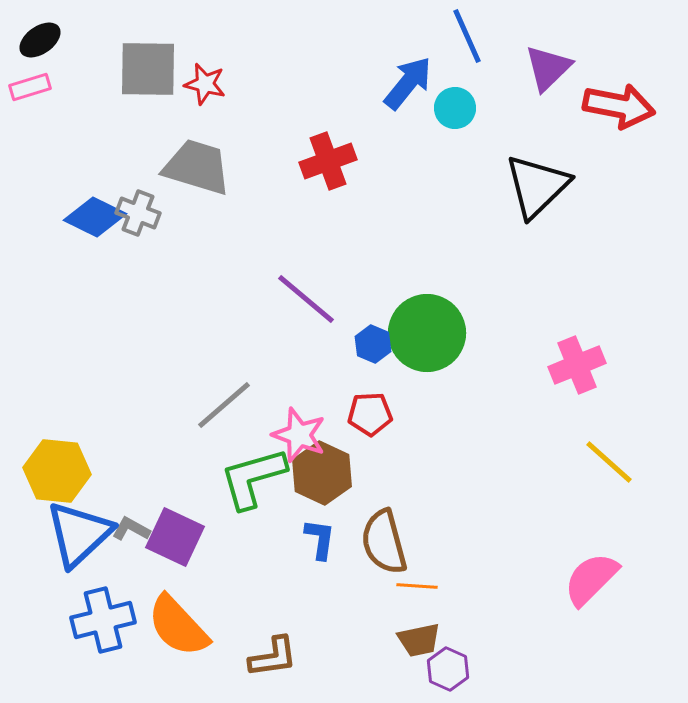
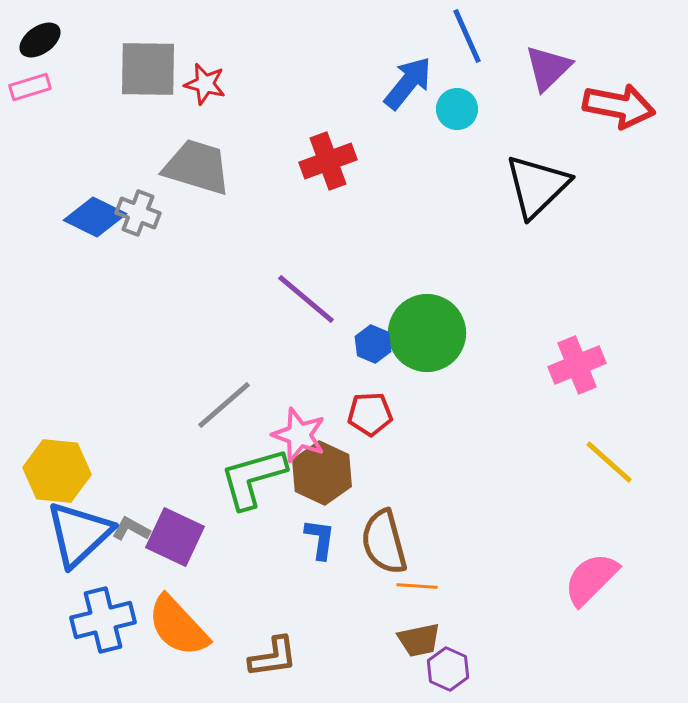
cyan circle: moved 2 px right, 1 px down
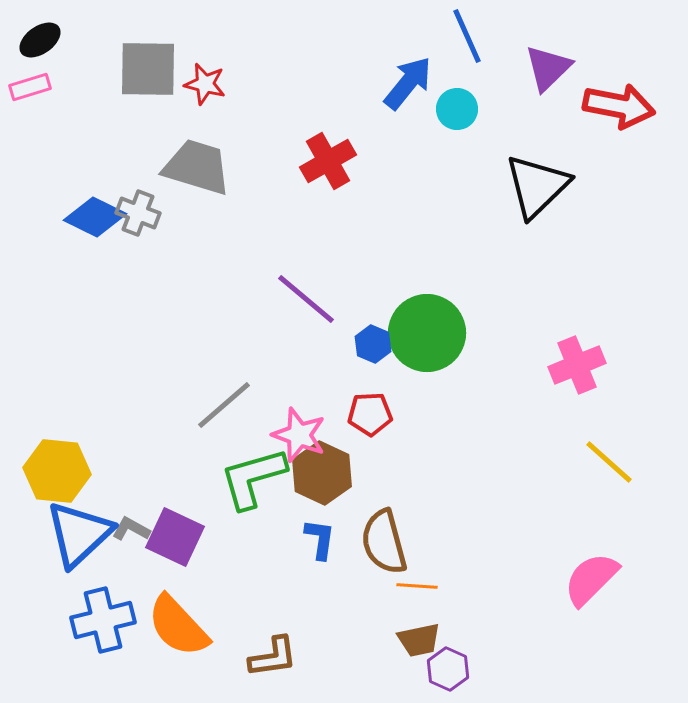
red cross: rotated 10 degrees counterclockwise
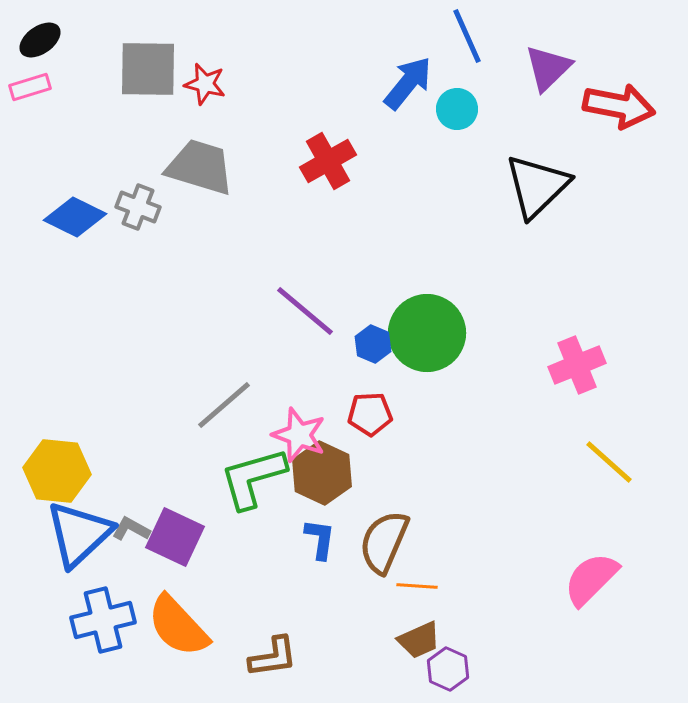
gray trapezoid: moved 3 px right
gray cross: moved 6 px up
blue diamond: moved 20 px left
purple line: moved 1 px left, 12 px down
brown semicircle: rotated 38 degrees clockwise
brown trapezoid: rotated 12 degrees counterclockwise
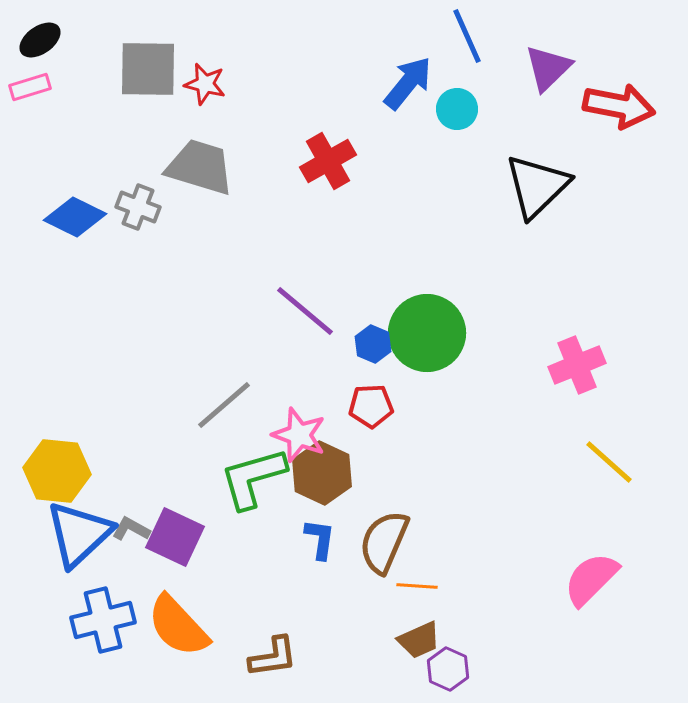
red pentagon: moved 1 px right, 8 px up
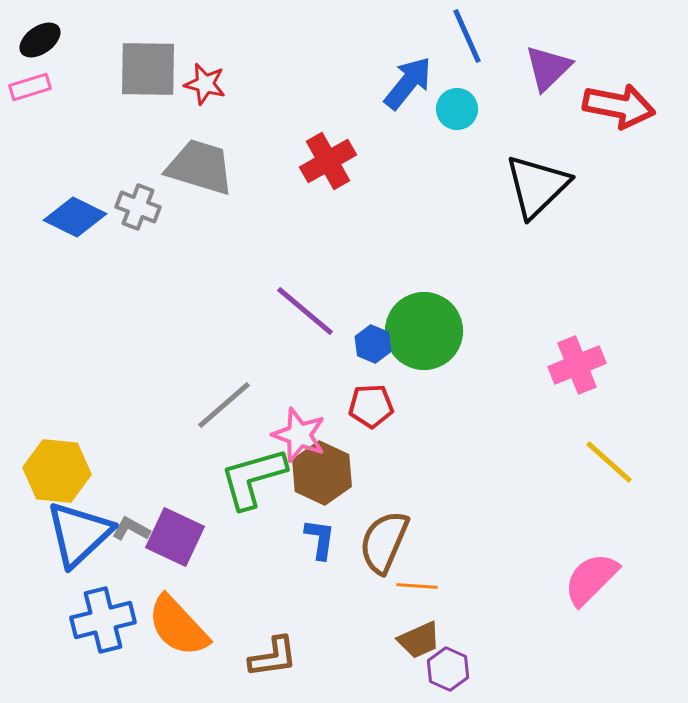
green circle: moved 3 px left, 2 px up
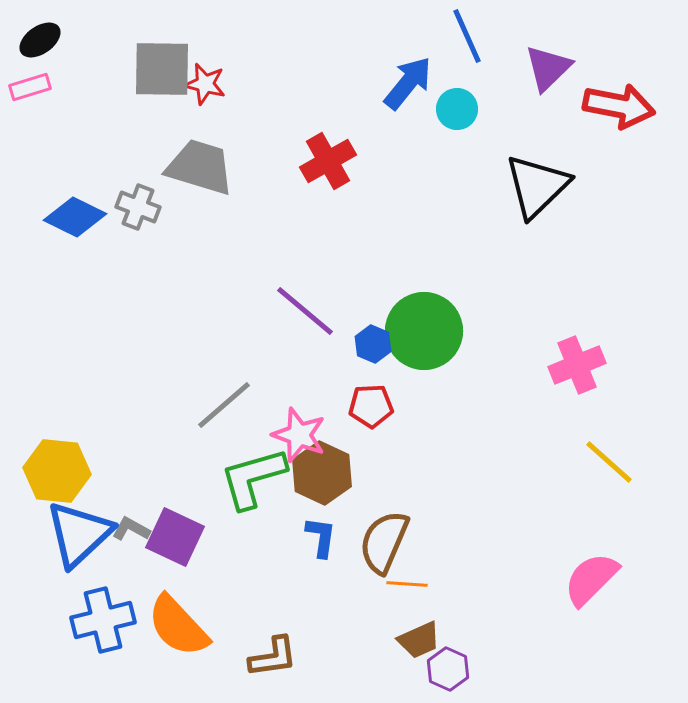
gray square: moved 14 px right
blue L-shape: moved 1 px right, 2 px up
orange line: moved 10 px left, 2 px up
